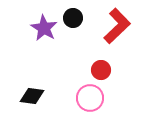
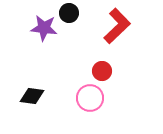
black circle: moved 4 px left, 5 px up
purple star: rotated 24 degrees counterclockwise
red circle: moved 1 px right, 1 px down
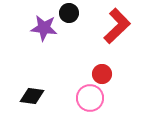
red circle: moved 3 px down
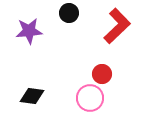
purple star: moved 15 px left, 3 px down; rotated 12 degrees counterclockwise
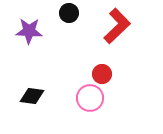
purple star: rotated 8 degrees clockwise
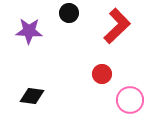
pink circle: moved 40 px right, 2 px down
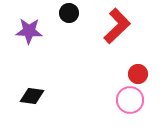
red circle: moved 36 px right
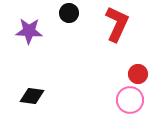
red L-shape: moved 2 px up; rotated 21 degrees counterclockwise
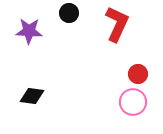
pink circle: moved 3 px right, 2 px down
